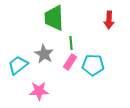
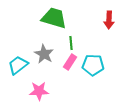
green trapezoid: rotated 108 degrees clockwise
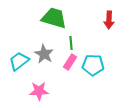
cyan trapezoid: moved 1 px right, 4 px up
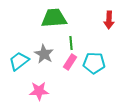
green trapezoid: rotated 20 degrees counterclockwise
cyan pentagon: moved 1 px right, 2 px up
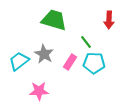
green trapezoid: moved 2 px down; rotated 20 degrees clockwise
green line: moved 15 px right, 1 px up; rotated 32 degrees counterclockwise
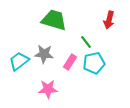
red arrow: rotated 12 degrees clockwise
gray star: rotated 24 degrees counterclockwise
cyan pentagon: rotated 15 degrees counterclockwise
pink star: moved 9 px right, 2 px up
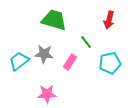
cyan pentagon: moved 16 px right
pink star: moved 1 px left, 5 px down
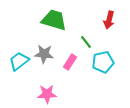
cyan pentagon: moved 7 px left, 1 px up
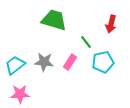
red arrow: moved 2 px right, 4 px down
gray star: moved 8 px down
cyan trapezoid: moved 4 px left, 4 px down
pink star: moved 27 px left
